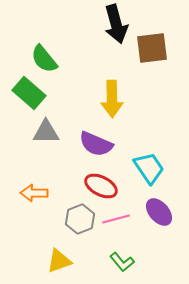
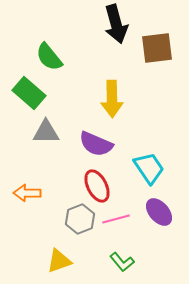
brown square: moved 5 px right
green semicircle: moved 5 px right, 2 px up
red ellipse: moved 4 px left; rotated 36 degrees clockwise
orange arrow: moved 7 px left
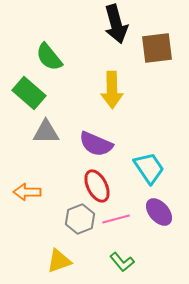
yellow arrow: moved 9 px up
orange arrow: moved 1 px up
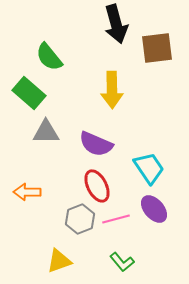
purple ellipse: moved 5 px left, 3 px up
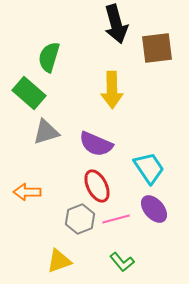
green semicircle: rotated 56 degrees clockwise
gray triangle: rotated 16 degrees counterclockwise
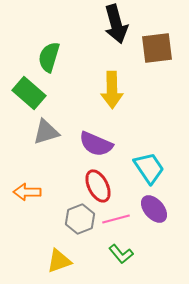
red ellipse: moved 1 px right
green L-shape: moved 1 px left, 8 px up
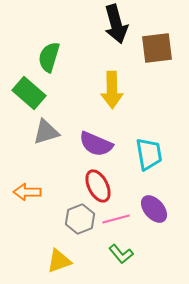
cyan trapezoid: moved 14 px up; rotated 24 degrees clockwise
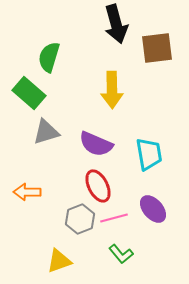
purple ellipse: moved 1 px left
pink line: moved 2 px left, 1 px up
